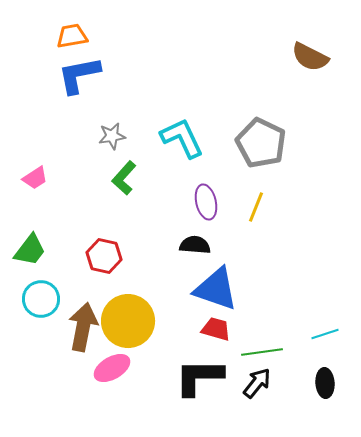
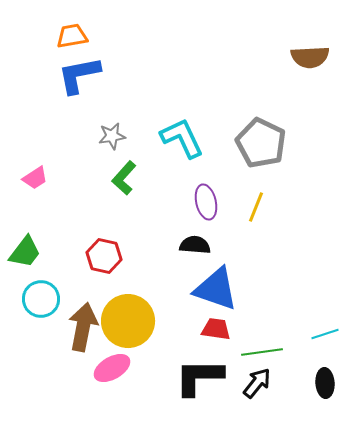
brown semicircle: rotated 30 degrees counterclockwise
green trapezoid: moved 5 px left, 2 px down
red trapezoid: rotated 8 degrees counterclockwise
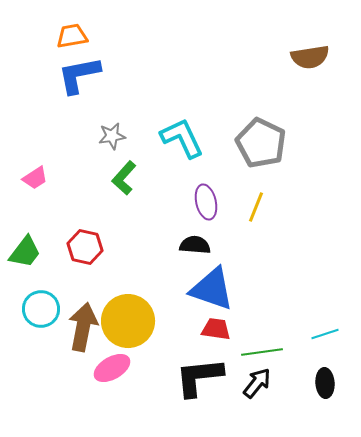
brown semicircle: rotated 6 degrees counterclockwise
red hexagon: moved 19 px left, 9 px up
blue triangle: moved 4 px left
cyan circle: moved 10 px down
black L-shape: rotated 6 degrees counterclockwise
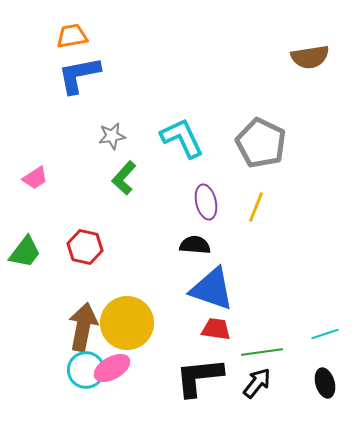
cyan circle: moved 45 px right, 61 px down
yellow circle: moved 1 px left, 2 px down
black ellipse: rotated 12 degrees counterclockwise
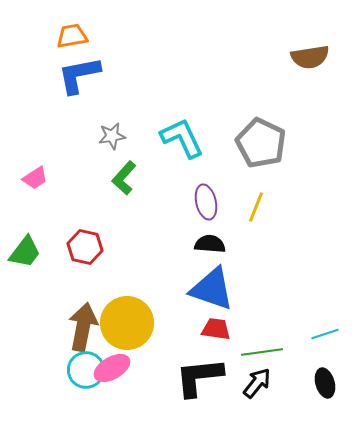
black semicircle: moved 15 px right, 1 px up
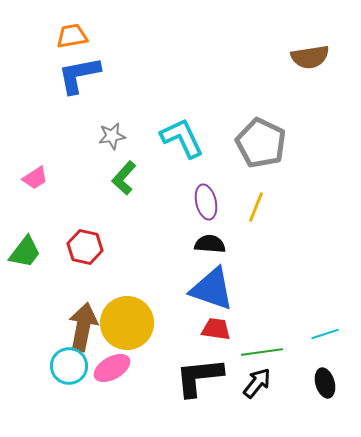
cyan circle: moved 17 px left, 4 px up
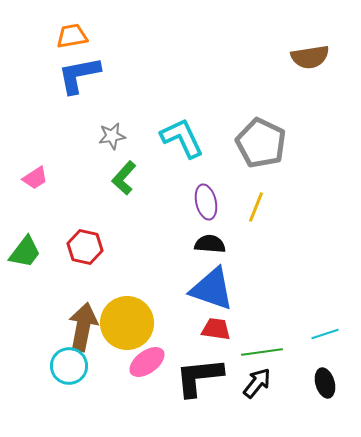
pink ellipse: moved 35 px right, 6 px up; rotated 6 degrees counterclockwise
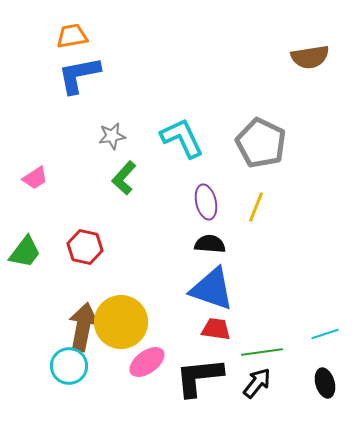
yellow circle: moved 6 px left, 1 px up
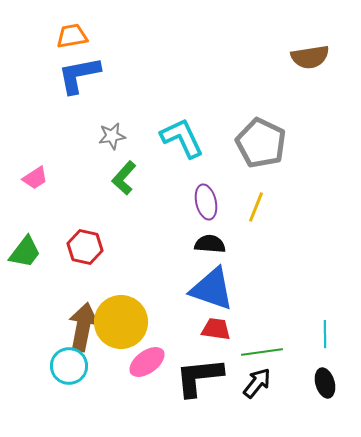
cyan line: rotated 72 degrees counterclockwise
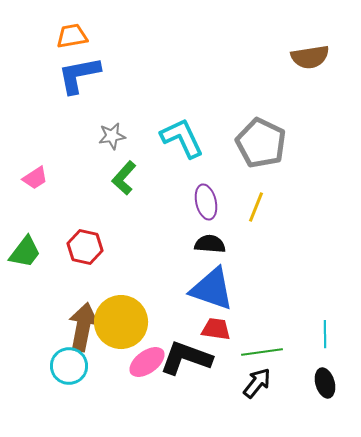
black L-shape: moved 13 px left, 19 px up; rotated 26 degrees clockwise
